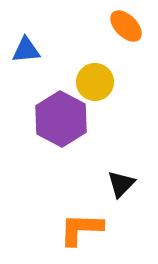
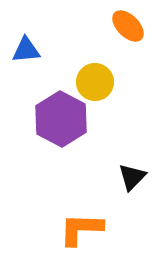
orange ellipse: moved 2 px right
black triangle: moved 11 px right, 7 px up
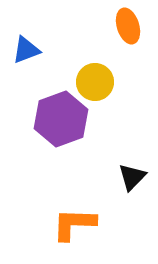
orange ellipse: rotated 28 degrees clockwise
blue triangle: rotated 16 degrees counterclockwise
purple hexagon: rotated 12 degrees clockwise
orange L-shape: moved 7 px left, 5 px up
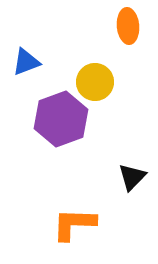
orange ellipse: rotated 12 degrees clockwise
blue triangle: moved 12 px down
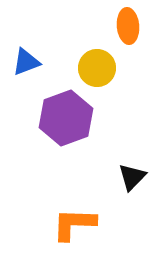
yellow circle: moved 2 px right, 14 px up
purple hexagon: moved 5 px right, 1 px up
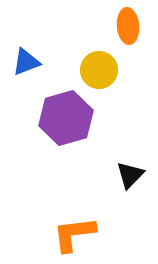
yellow circle: moved 2 px right, 2 px down
purple hexagon: rotated 4 degrees clockwise
black triangle: moved 2 px left, 2 px up
orange L-shape: moved 10 px down; rotated 9 degrees counterclockwise
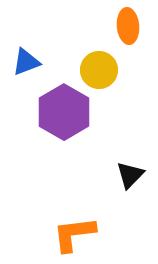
purple hexagon: moved 2 px left, 6 px up; rotated 14 degrees counterclockwise
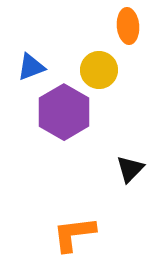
blue triangle: moved 5 px right, 5 px down
black triangle: moved 6 px up
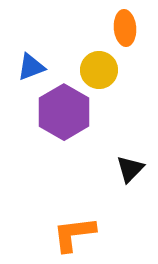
orange ellipse: moved 3 px left, 2 px down
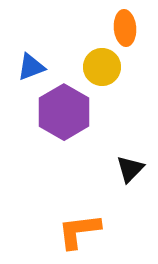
yellow circle: moved 3 px right, 3 px up
orange L-shape: moved 5 px right, 3 px up
